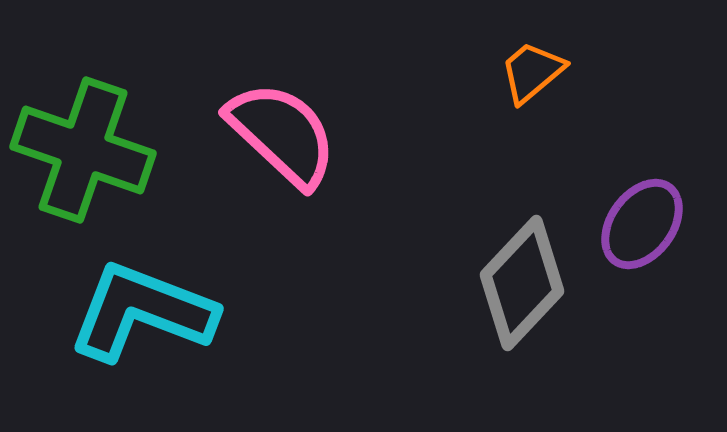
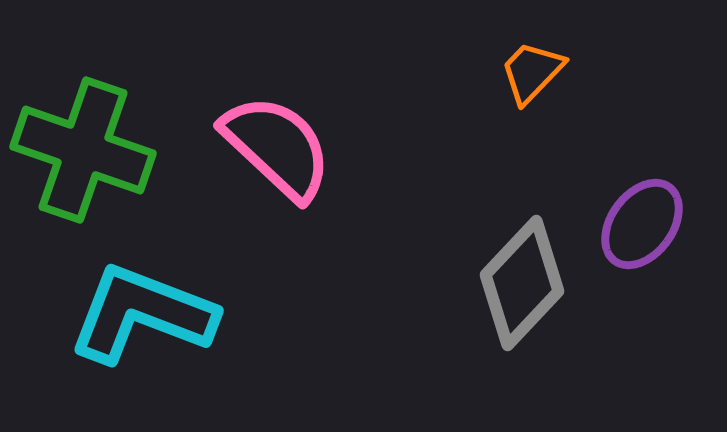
orange trapezoid: rotated 6 degrees counterclockwise
pink semicircle: moved 5 px left, 13 px down
cyan L-shape: moved 2 px down
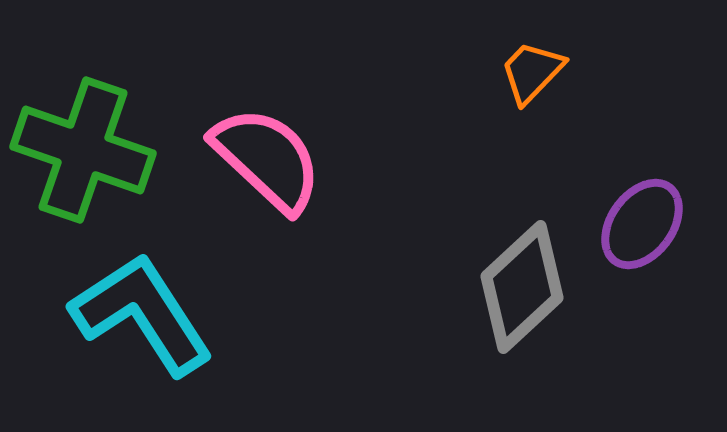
pink semicircle: moved 10 px left, 12 px down
gray diamond: moved 4 px down; rotated 4 degrees clockwise
cyan L-shape: rotated 36 degrees clockwise
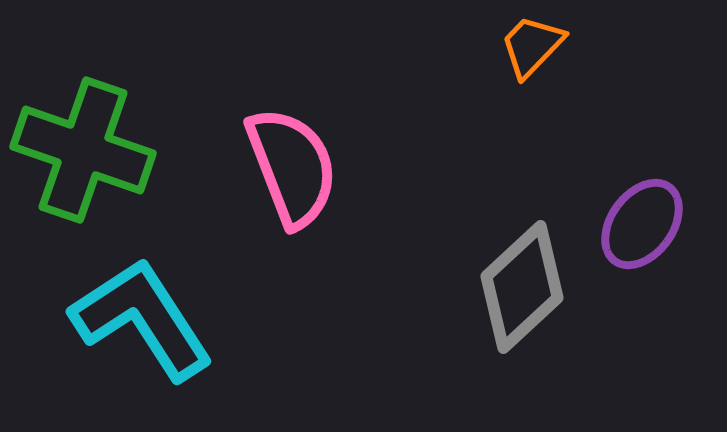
orange trapezoid: moved 26 px up
pink semicircle: moved 25 px right, 8 px down; rotated 26 degrees clockwise
cyan L-shape: moved 5 px down
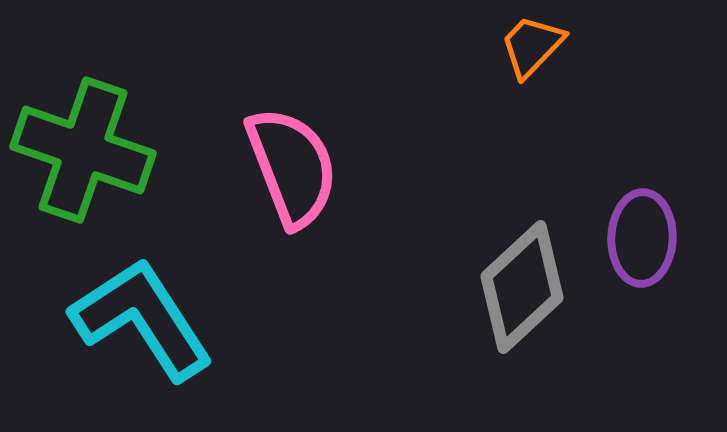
purple ellipse: moved 14 px down; rotated 34 degrees counterclockwise
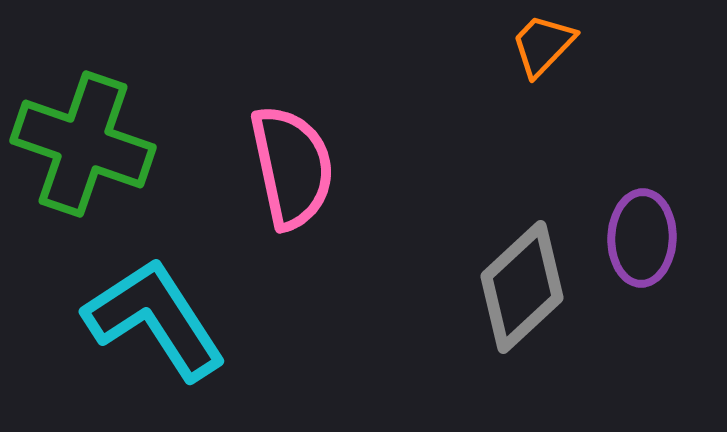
orange trapezoid: moved 11 px right, 1 px up
green cross: moved 6 px up
pink semicircle: rotated 9 degrees clockwise
cyan L-shape: moved 13 px right
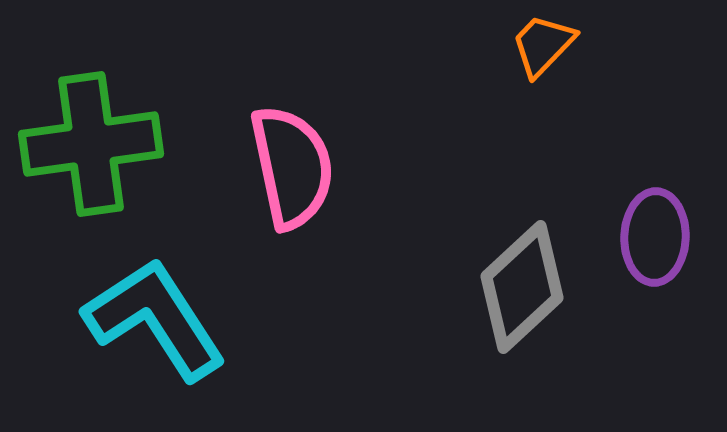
green cross: moved 8 px right; rotated 27 degrees counterclockwise
purple ellipse: moved 13 px right, 1 px up
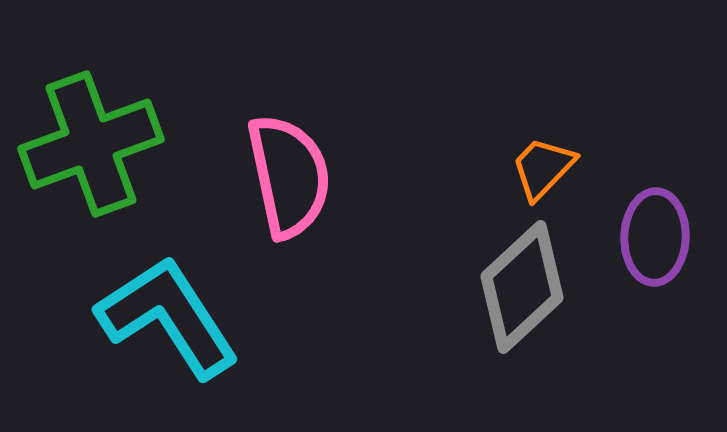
orange trapezoid: moved 123 px down
green cross: rotated 12 degrees counterclockwise
pink semicircle: moved 3 px left, 9 px down
cyan L-shape: moved 13 px right, 2 px up
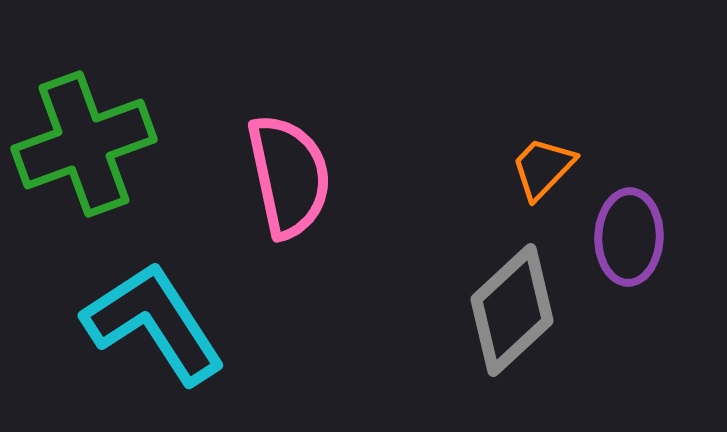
green cross: moved 7 px left
purple ellipse: moved 26 px left
gray diamond: moved 10 px left, 23 px down
cyan L-shape: moved 14 px left, 6 px down
